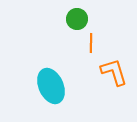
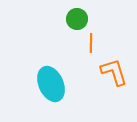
cyan ellipse: moved 2 px up
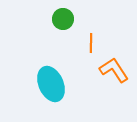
green circle: moved 14 px left
orange L-shape: moved 2 px up; rotated 16 degrees counterclockwise
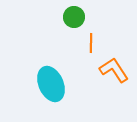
green circle: moved 11 px right, 2 px up
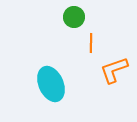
orange L-shape: rotated 76 degrees counterclockwise
